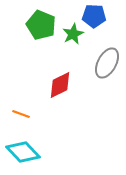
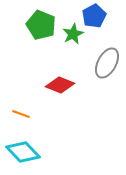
blue pentagon: rotated 30 degrees counterclockwise
red diamond: rotated 48 degrees clockwise
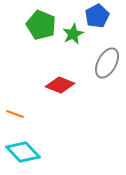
blue pentagon: moved 3 px right
orange line: moved 6 px left
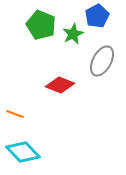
gray ellipse: moved 5 px left, 2 px up
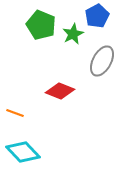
red diamond: moved 6 px down
orange line: moved 1 px up
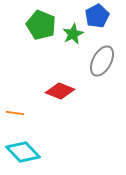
orange line: rotated 12 degrees counterclockwise
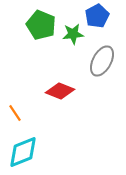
green star: rotated 20 degrees clockwise
orange line: rotated 48 degrees clockwise
cyan diamond: rotated 68 degrees counterclockwise
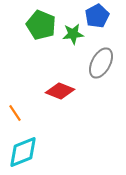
gray ellipse: moved 1 px left, 2 px down
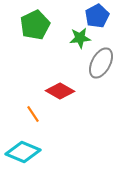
green pentagon: moved 6 px left; rotated 24 degrees clockwise
green star: moved 7 px right, 4 px down
red diamond: rotated 8 degrees clockwise
orange line: moved 18 px right, 1 px down
cyan diamond: rotated 44 degrees clockwise
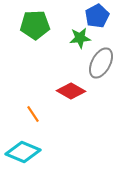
green pentagon: rotated 24 degrees clockwise
red diamond: moved 11 px right
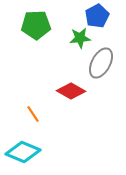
green pentagon: moved 1 px right
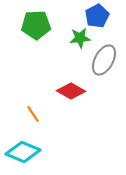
gray ellipse: moved 3 px right, 3 px up
